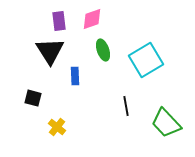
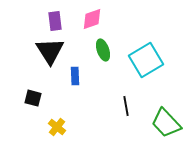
purple rectangle: moved 4 px left
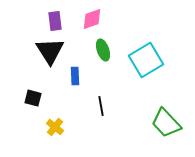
black line: moved 25 px left
yellow cross: moved 2 px left
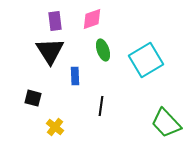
black line: rotated 18 degrees clockwise
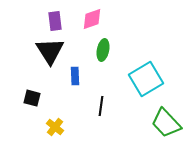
green ellipse: rotated 30 degrees clockwise
cyan square: moved 19 px down
black square: moved 1 px left
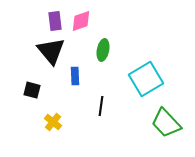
pink diamond: moved 11 px left, 2 px down
black triangle: moved 1 px right; rotated 8 degrees counterclockwise
black square: moved 8 px up
yellow cross: moved 2 px left, 5 px up
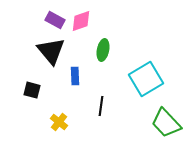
purple rectangle: moved 1 px up; rotated 54 degrees counterclockwise
yellow cross: moved 6 px right
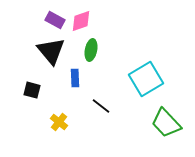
green ellipse: moved 12 px left
blue rectangle: moved 2 px down
black line: rotated 60 degrees counterclockwise
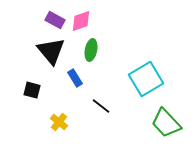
blue rectangle: rotated 30 degrees counterclockwise
